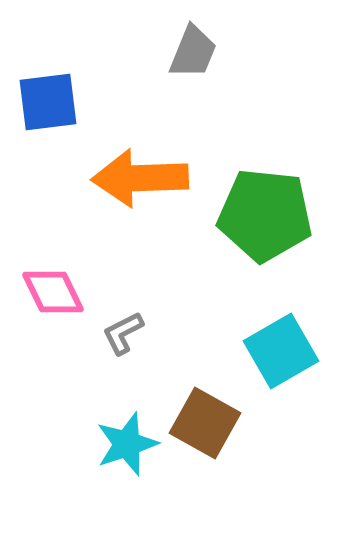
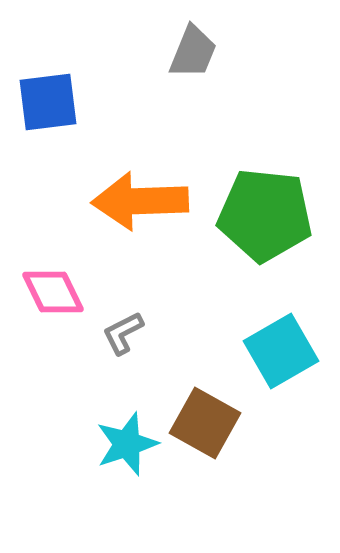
orange arrow: moved 23 px down
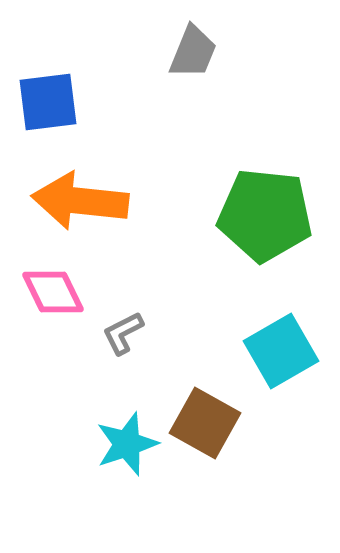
orange arrow: moved 60 px left; rotated 8 degrees clockwise
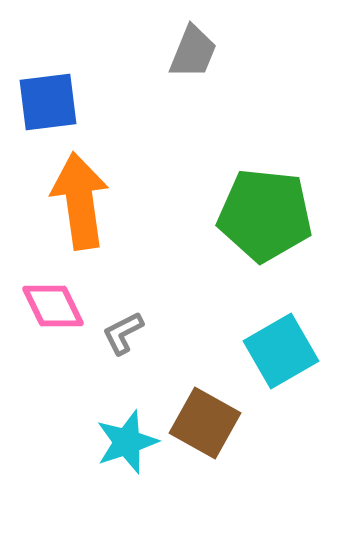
orange arrow: rotated 76 degrees clockwise
pink diamond: moved 14 px down
cyan star: moved 2 px up
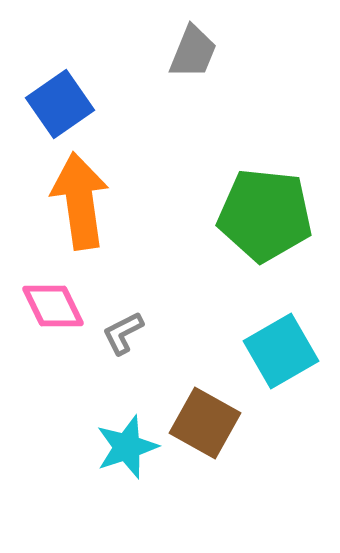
blue square: moved 12 px right, 2 px down; rotated 28 degrees counterclockwise
cyan star: moved 5 px down
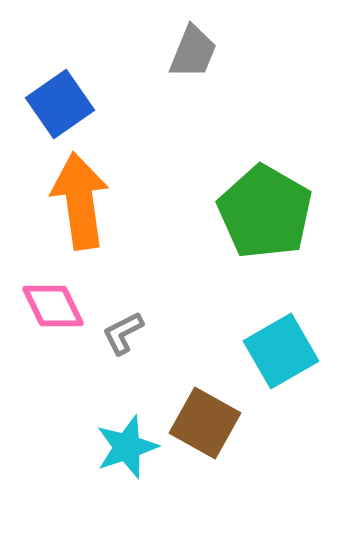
green pentagon: moved 3 px up; rotated 24 degrees clockwise
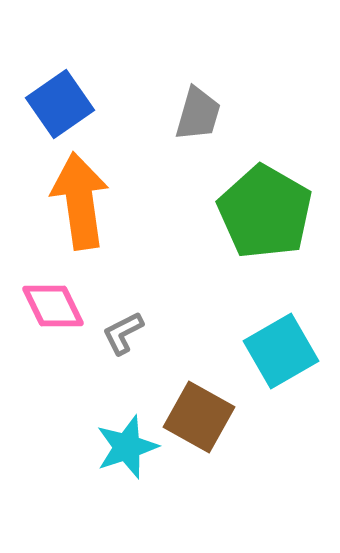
gray trapezoid: moved 5 px right, 62 px down; rotated 6 degrees counterclockwise
brown square: moved 6 px left, 6 px up
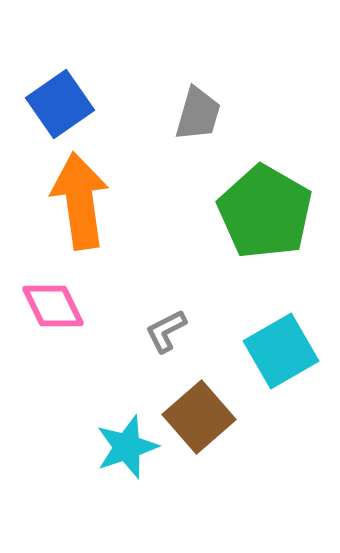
gray L-shape: moved 43 px right, 2 px up
brown square: rotated 20 degrees clockwise
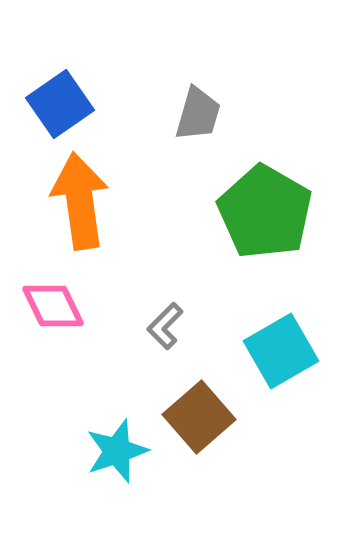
gray L-shape: moved 1 px left, 5 px up; rotated 18 degrees counterclockwise
cyan star: moved 10 px left, 4 px down
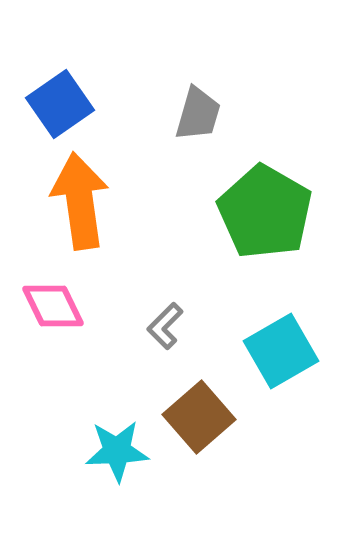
cyan star: rotated 16 degrees clockwise
